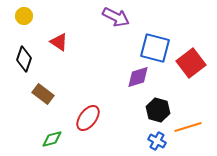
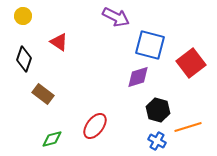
yellow circle: moved 1 px left
blue square: moved 5 px left, 3 px up
red ellipse: moved 7 px right, 8 px down
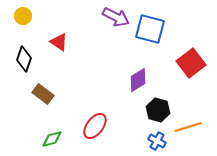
blue square: moved 16 px up
purple diamond: moved 3 px down; rotated 15 degrees counterclockwise
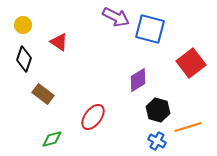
yellow circle: moved 9 px down
red ellipse: moved 2 px left, 9 px up
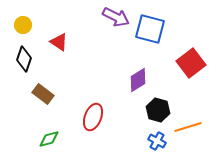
red ellipse: rotated 16 degrees counterclockwise
green diamond: moved 3 px left
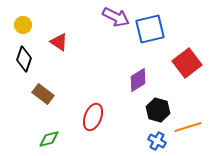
blue square: rotated 28 degrees counterclockwise
red square: moved 4 px left
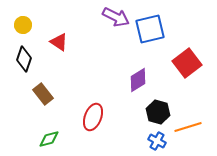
brown rectangle: rotated 15 degrees clockwise
black hexagon: moved 2 px down
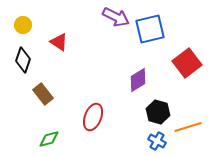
black diamond: moved 1 px left, 1 px down
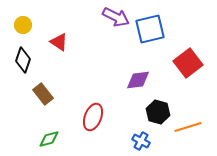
red square: moved 1 px right
purple diamond: rotated 25 degrees clockwise
blue cross: moved 16 px left
